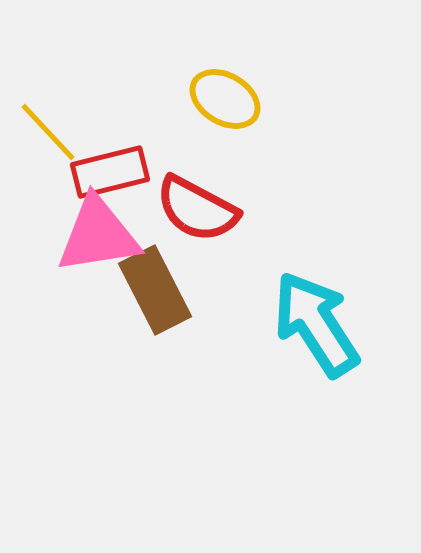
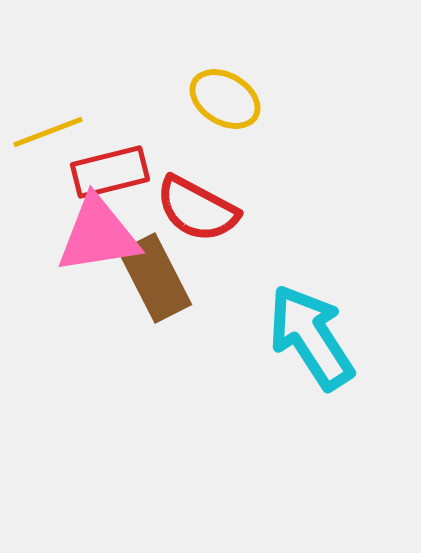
yellow line: rotated 68 degrees counterclockwise
brown rectangle: moved 12 px up
cyan arrow: moved 5 px left, 13 px down
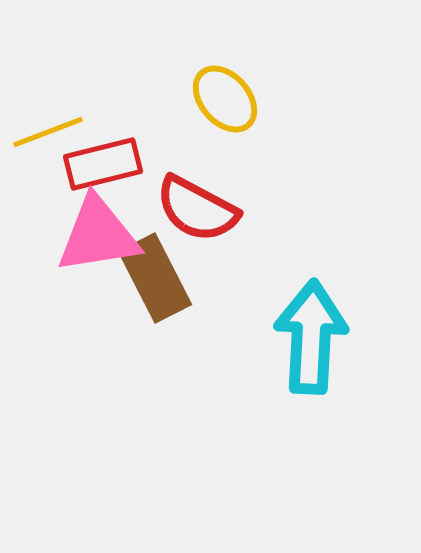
yellow ellipse: rotated 18 degrees clockwise
red rectangle: moved 7 px left, 8 px up
cyan arrow: rotated 36 degrees clockwise
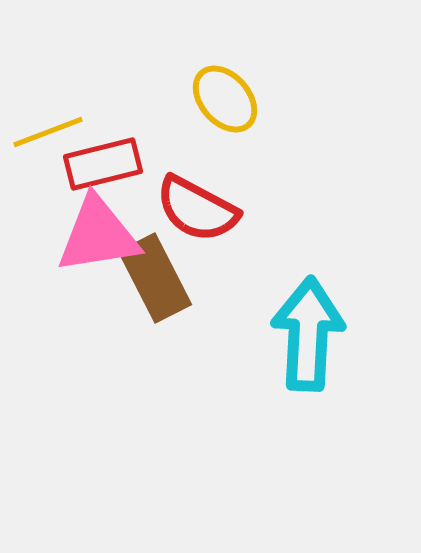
cyan arrow: moved 3 px left, 3 px up
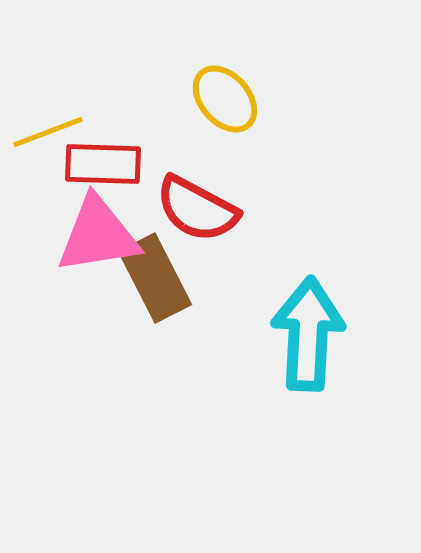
red rectangle: rotated 16 degrees clockwise
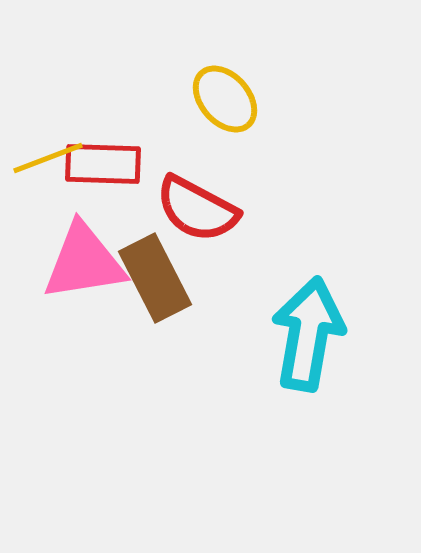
yellow line: moved 26 px down
pink triangle: moved 14 px left, 27 px down
cyan arrow: rotated 7 degrees clockwise
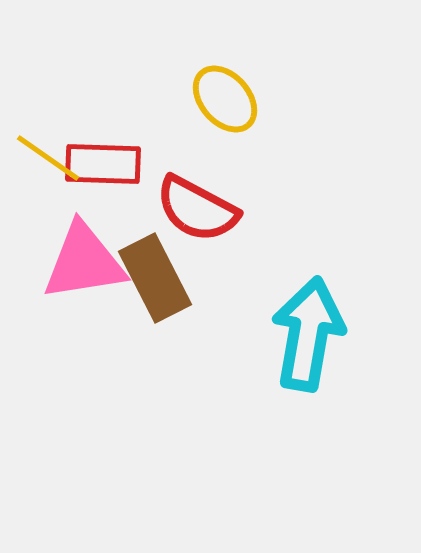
yellow line: rotated 56 degrees clockwise
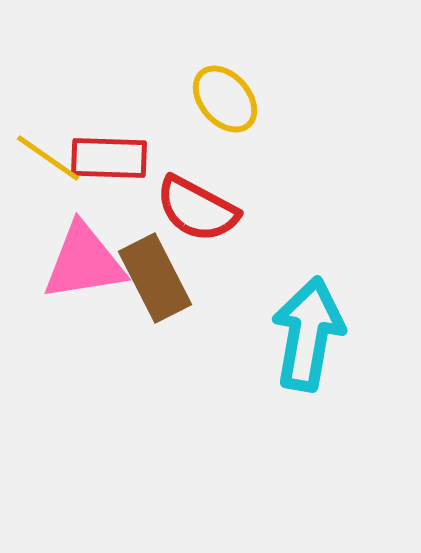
red rectangle: moved 6 px right, 6 px up
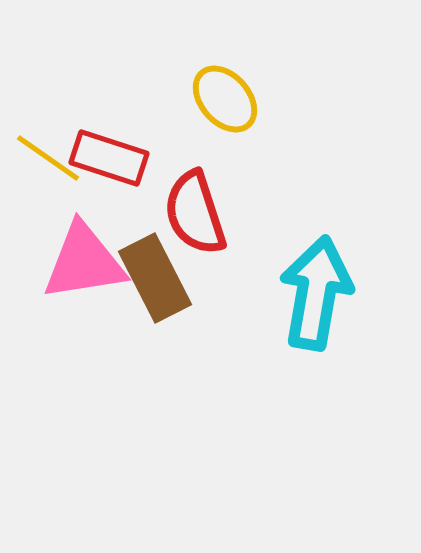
red rectangle: rotated 16 degrees clockwise
red semicircle: moved 2 px left, 4 px down; rotated 44 degrees clockwise
cyan arrow: moved 8 px right, 41 px up
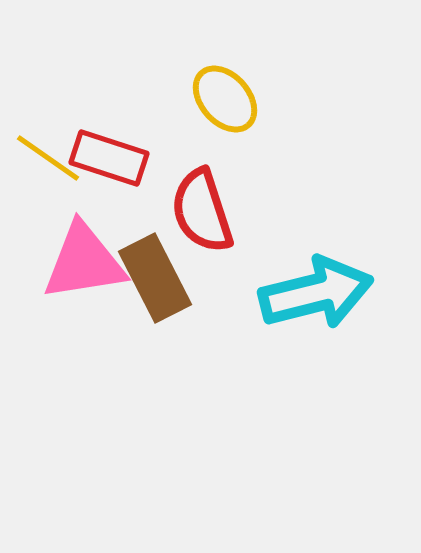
red semicircle: moved 7 px right, 2 px up
cyan arrow: rotated 66 degrees clockwise
